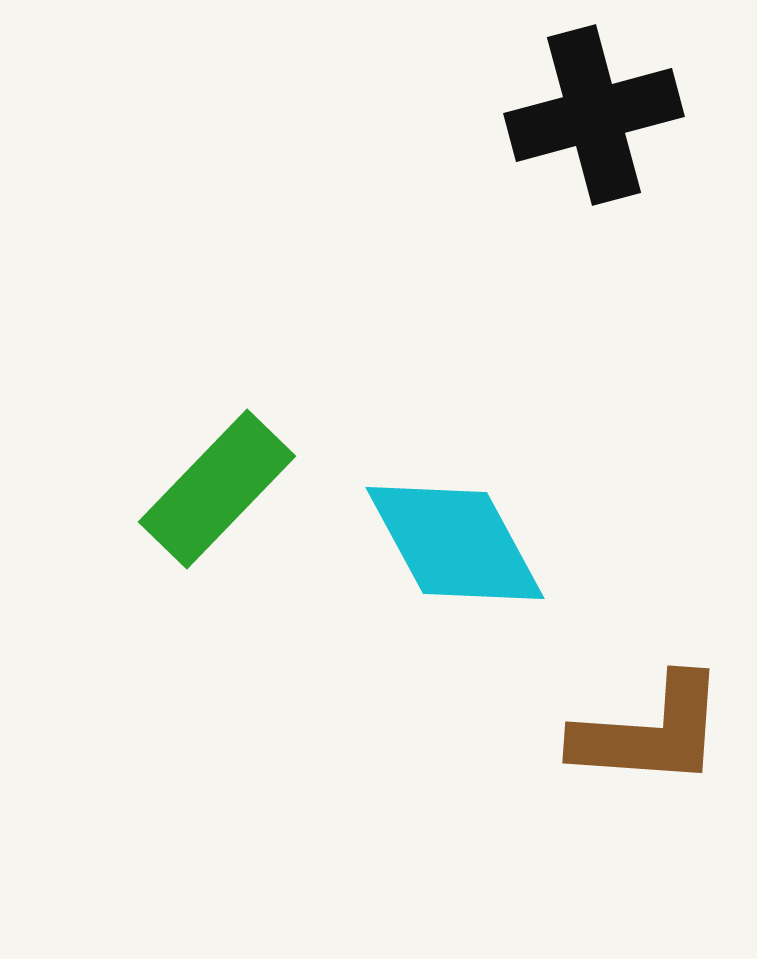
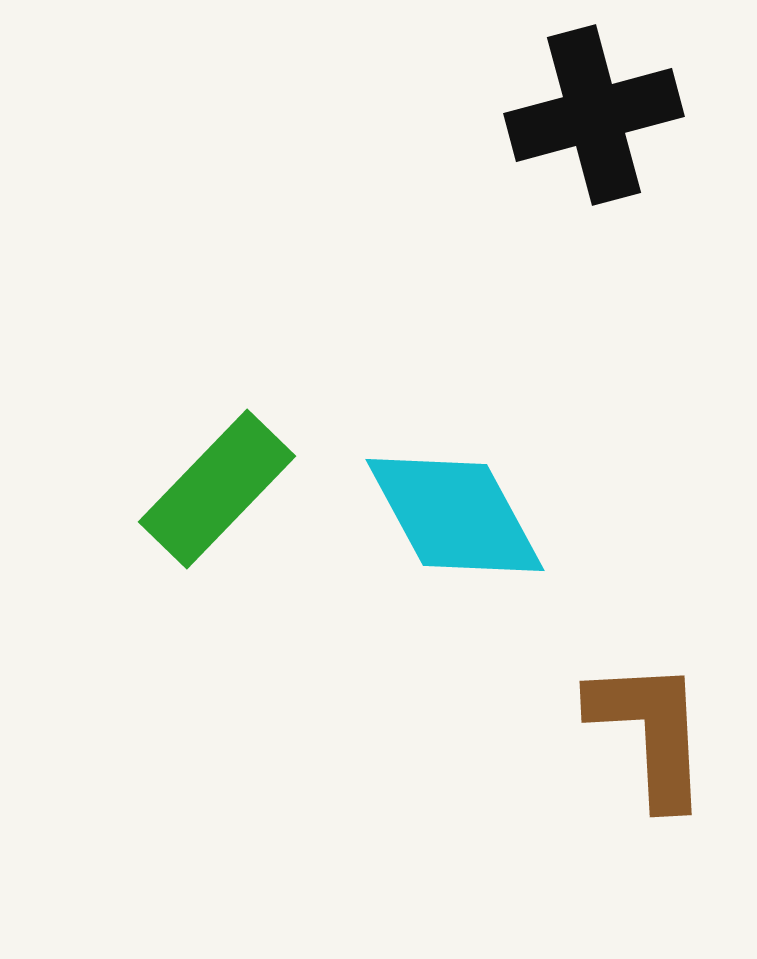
cyan diamond: moved 28 px up
brown L-shape: rotated 97 degrees counterclockwise
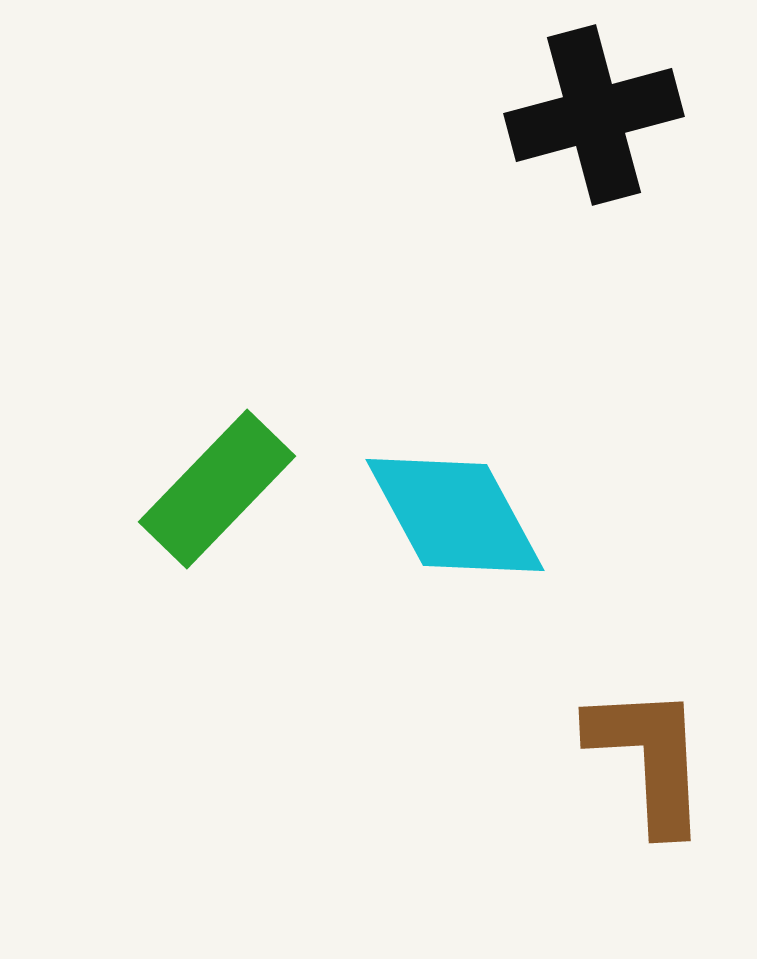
brown L-shape: moved 1 px left, 26 px down
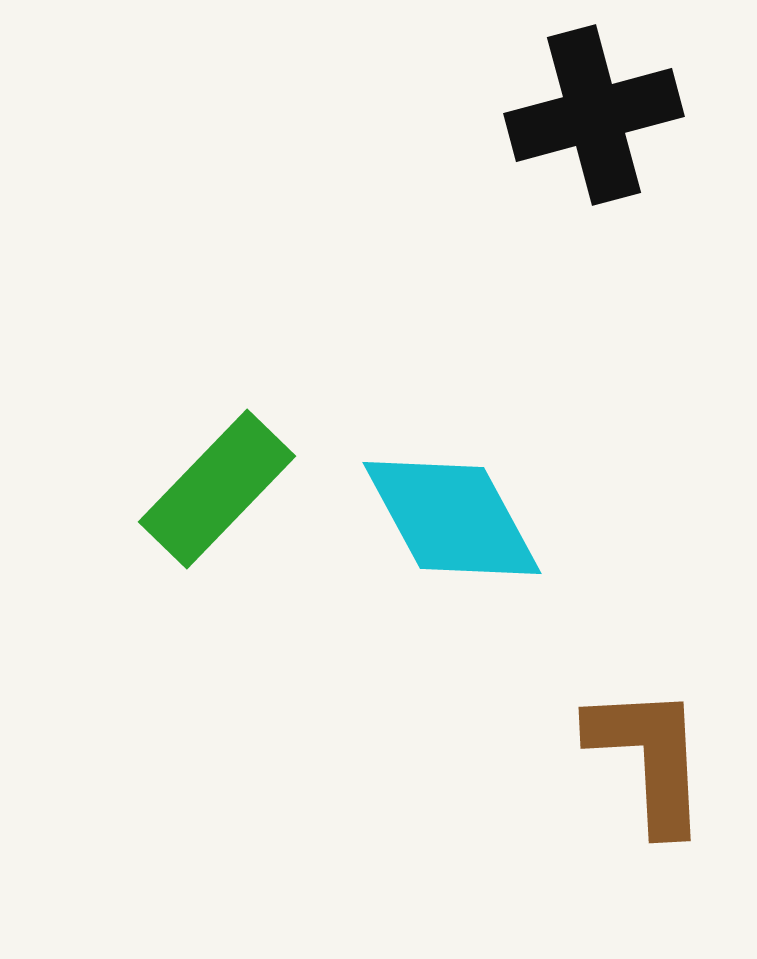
cyan diamond: moved 3 px left, 3 px down
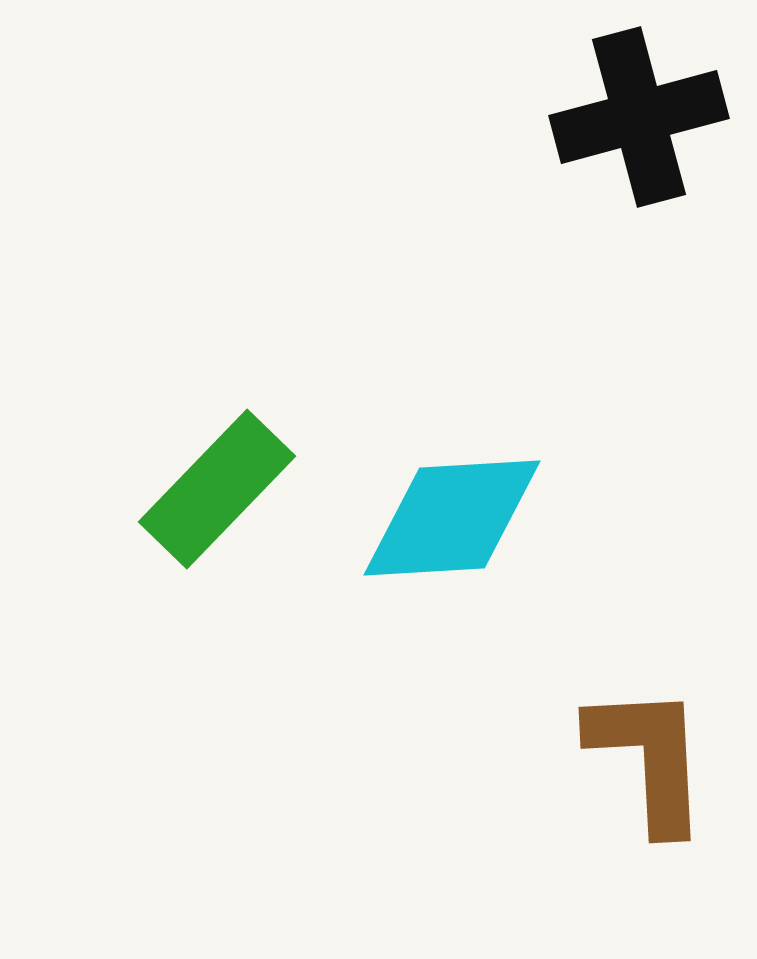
black cross: moved 45 px right, 2 px down
cyan diamond: rotated 65 degrees counterclockwise
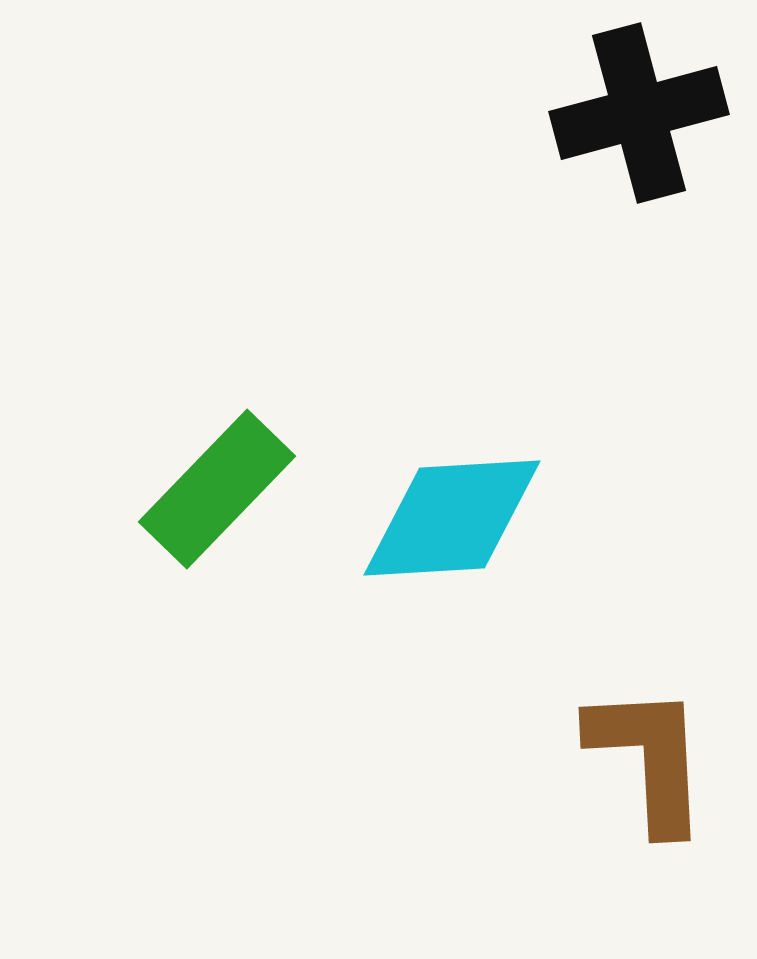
black cross: moved 4 px up
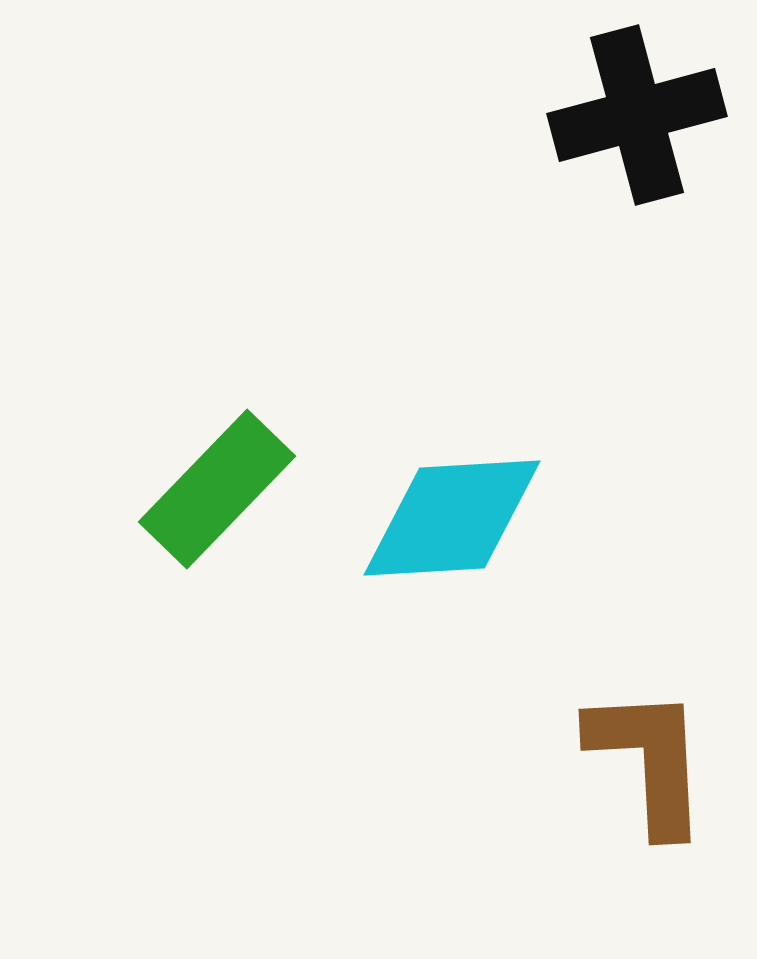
black cross: moved 2 px left, 2 px down
brown L-shape: moved 2 px down
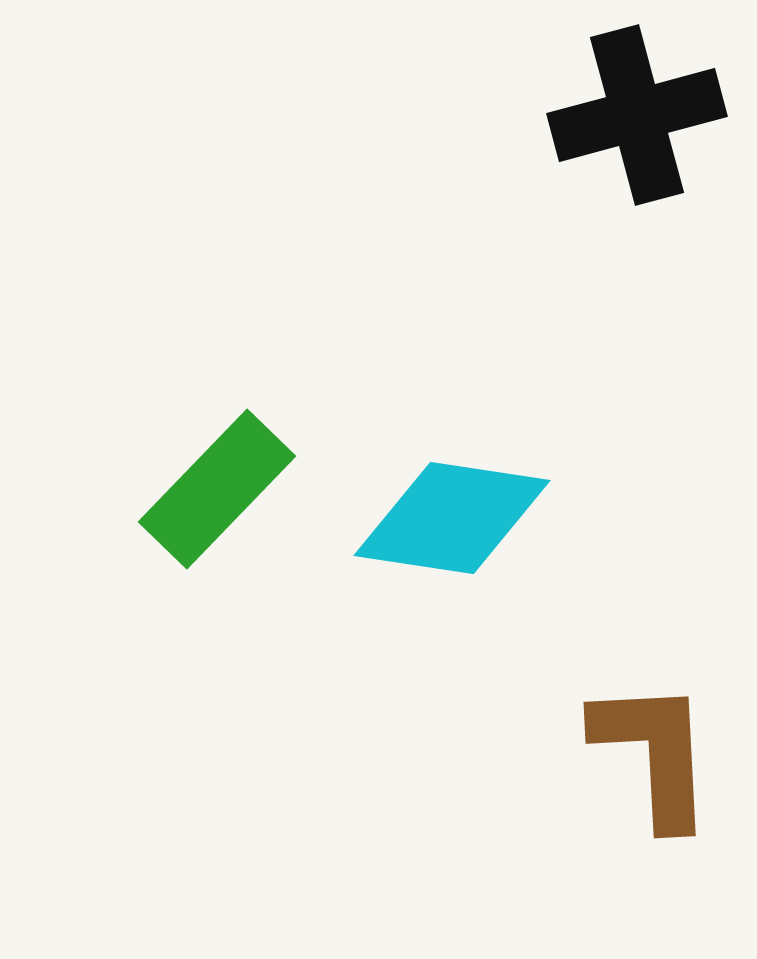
cyan diamond: rotated 12 degrees clockwise
brown L-shape: moved 5 px right, 7 px up
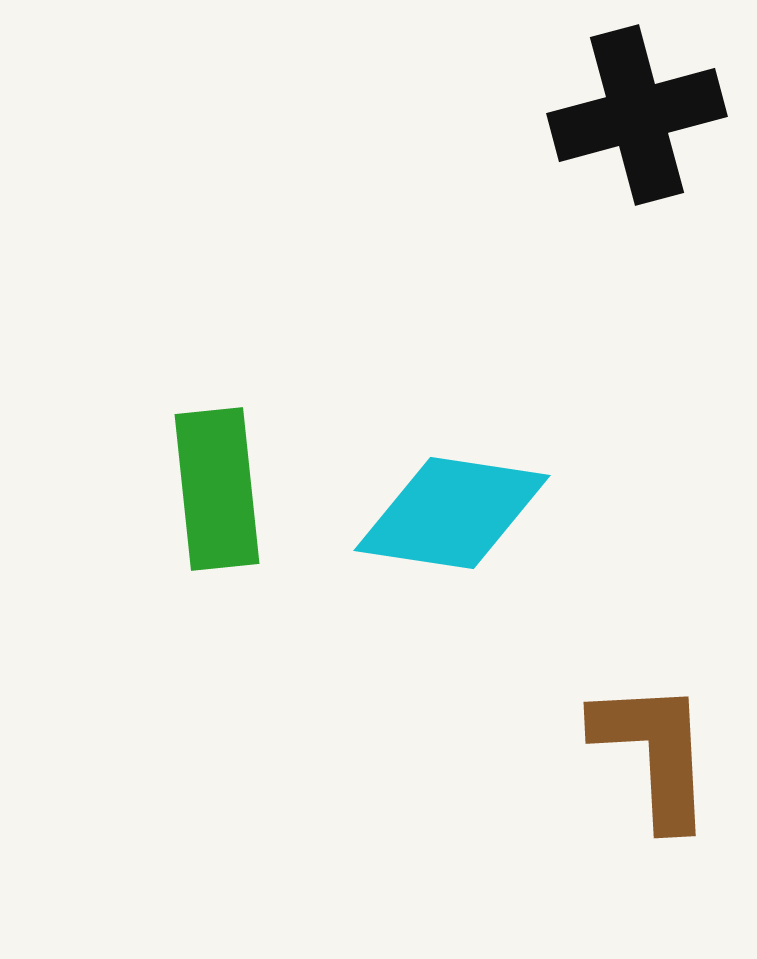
green rectangle: rotated 50 degrees counterclockwise
cyan diamond: moved 5 px up
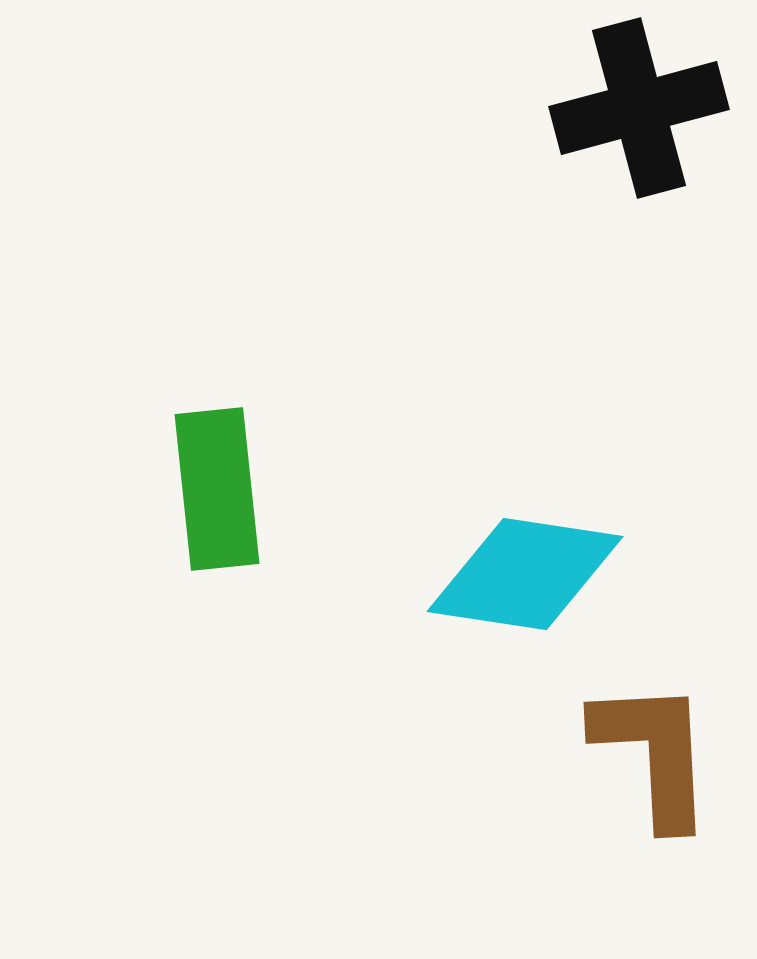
black cross: moved 2 px right, 7 px up
cyan diamond: moved 73 px right, 61 px down
